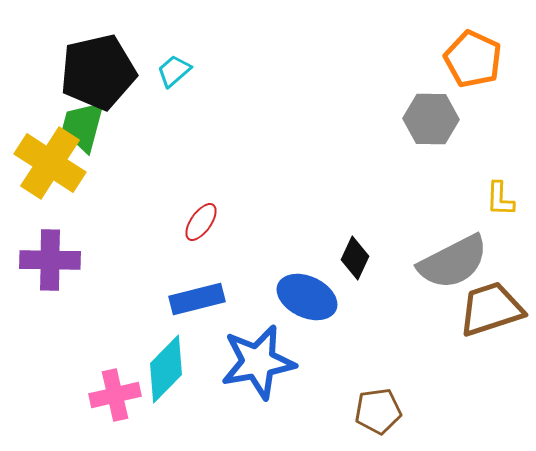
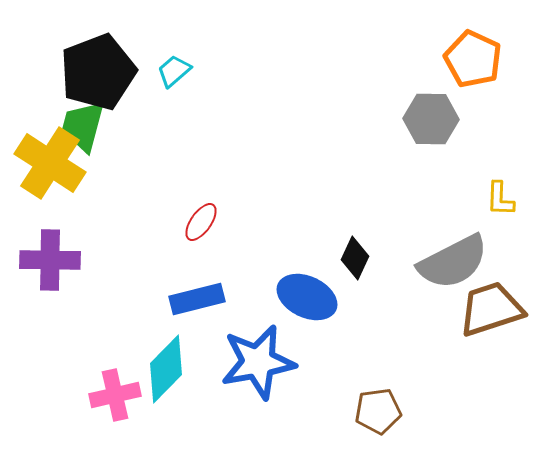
black pentagon: rotated 8 degrees counterclockwise
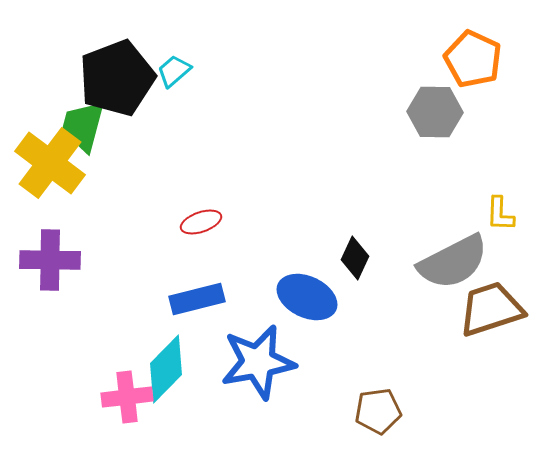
black pentagon: moved 19 px right, 6 px down
gray hexagon: moved 4 px right, 7 px up
yellow cross: rotated 4 degrees clockwise
yellow L-shape: moved 15 px down
red ellipse: rotated 36 degrees clockwise
pink cross: moved 12 px right, 2 px down; rotated 6 degrees clockwise
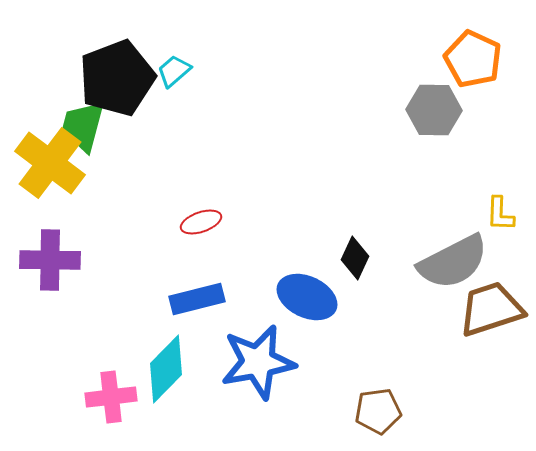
gray hexagon: moved 1 px left, 2 px up
pink cross: moved 16 px left
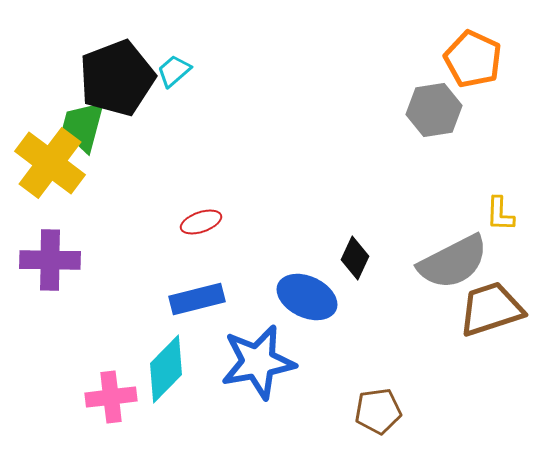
gray hexagon: rotated 10 degrees counterclockwise
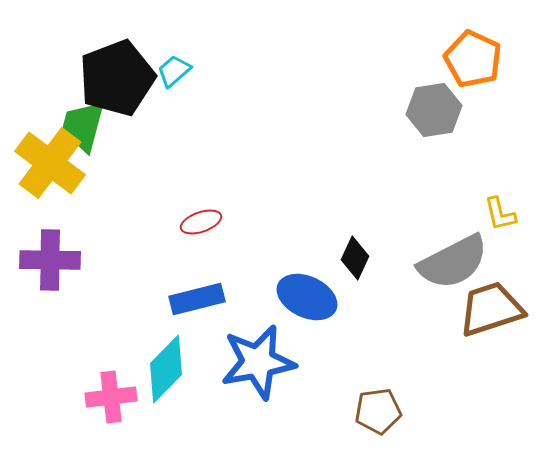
yellow L-shape: rotated 15 degrees counterclockwise
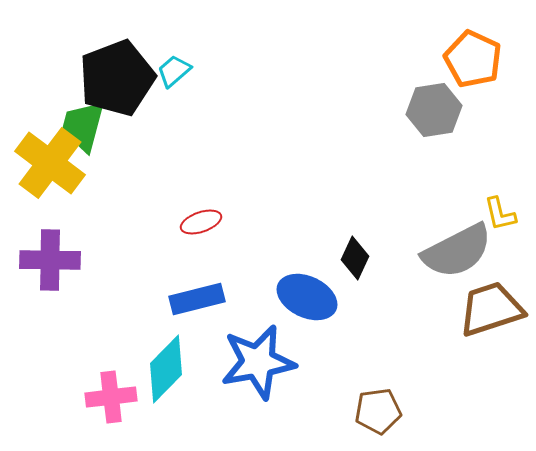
gray semicircle: moved 4 px right, 11 px up
